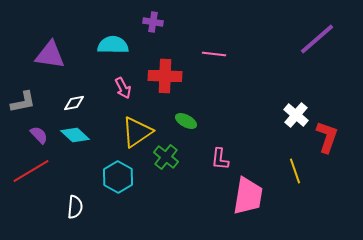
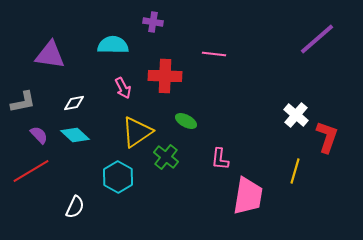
yellow line: rotated 35 degrees clockwise
white semicircle: rotated 20 degrees clockwise
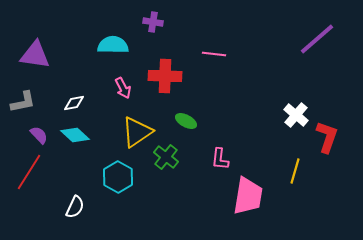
purple triangle: moved 15 px left
red line: moved 2 px left, 1 px down; rotated 27 degrees counterclockwise
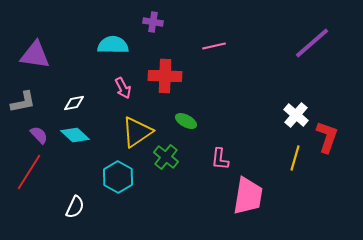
purple line: moved 5 px left, 4 px down
pink line: moved 8 px up; rotated 20 degrees counterclockwise
yellow line: moved 13 px up
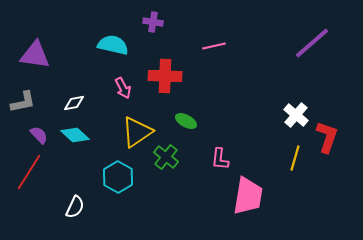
cyan semicircle: rotated 12 degrees clockwise
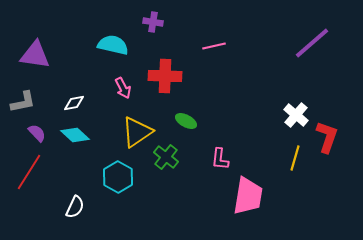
purple semicircle: moved 2 px left, 2 px up
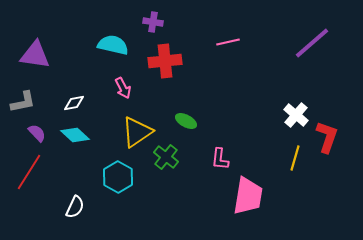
pink line: moved 14 px right, 4 px up
red cross: moved 15 px up; rotated 8 degrees counterclockwise
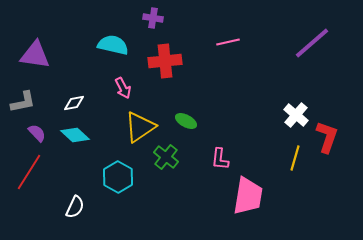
purple cross: moved 4 px up
yellow triangle: moved 3 px right, 5 px up
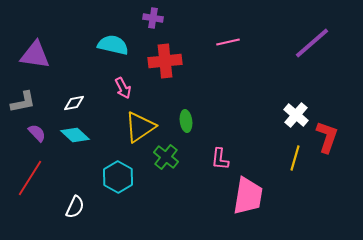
green ellipse: rotated 55 degrees clockwise
red line: moved 1 px right, 6 px down
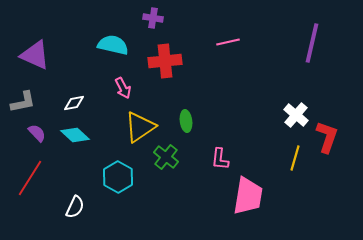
purple line: rotated 36 degrees counterclockwise
purple triangle: rotated 16 degrees clockwise
